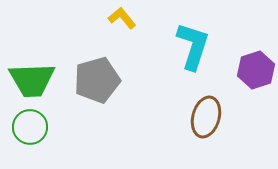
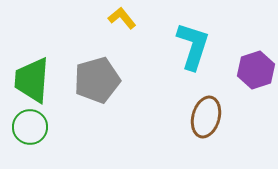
green trapezoid: rotated 96 degrees clockwise
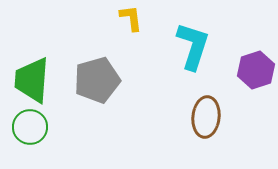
yellow L-shape: moved 9 px right; rotated 32 degrees clockwise
brown ellipse: rotated 9 degrees counterclockwise
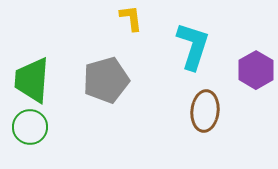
purple hexagon: rotated 12 degrees counterclockwise
gray pentagon: moved 9 px right
brown ellipse: moved 1 px left, 6 px up
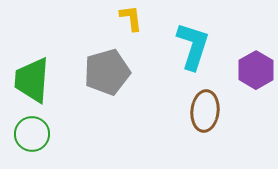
gray pentagon: moved 1 px right, 8 px up
green circle: moved 2 px right, 7 px down
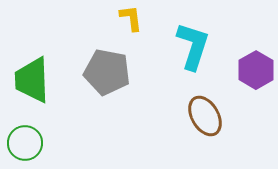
gray pentagon: rotated 27 degrees clockwise
green trapezoid: rotated 6 degrees counterclockwise
brown ellipse: moved 5 px down; rotated 36 degrees counterclockwise
green circle: moved 7 px left, 9 px down
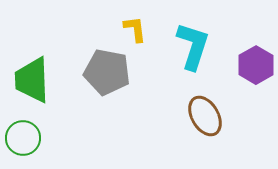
yellow L-shape: moved 4 px right, 11 px down
purple hexagon: moved 5 px up
green circle: moved 2 px left, 5 px up
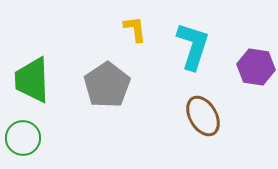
purple hexagon: moved 2 px down; rotated 21 degrees counterclockwise
gray pentagon: moved 13 px down; rotated 27 degrees clockwise
brown ellipse: moved 2 px left
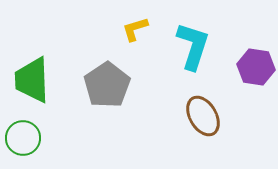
yellow L-shape: rotated 100 degrees counterclockwise
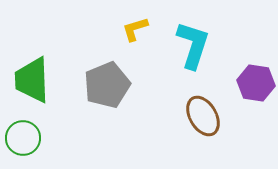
cyan L-shape: moved 1 px up
purple hexagon: moved 16 px down
gray pentagon: rotated 12 degrees clockwise
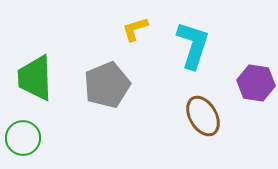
green trapezoid: moved 3 px right, 2 px up
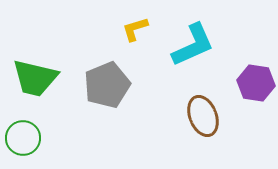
cyan L-shape: rotated 48 degrees clockwise
green trapezoid: rotated 75 degrees counterclockwise
brown ellipse: rotated 9 degrees clockwise
